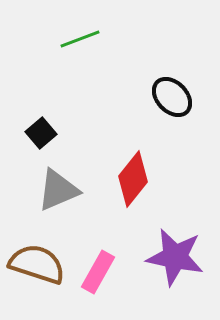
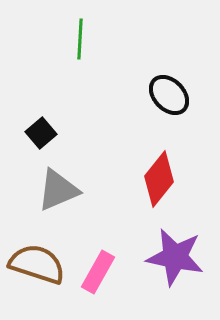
green line: rotated 66 degrees counterclockwise
black ellipse: moved 3 px left, 2 px up
red diamond: moved 26 px right
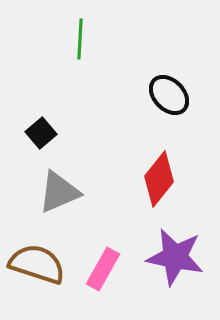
gray triangle: moved 1 px right, 2 px down
pink rectangle: moved 5 px right, 3 px up
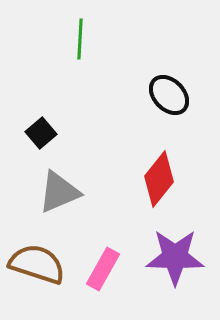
purple star: rotated 10 degrees counterclockwise
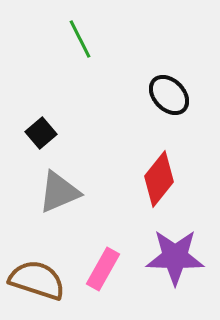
green line: rotated 30 degrees counterclockwise
brown semicircle: moved 16 px down
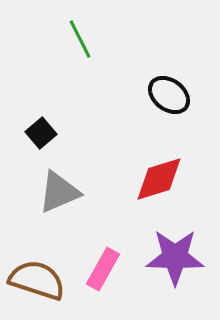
black ellipse: rotated 9 degrees counterclockwise
red diamond: rotated 34 degrees clockwise
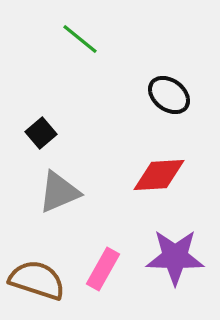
green line: rotated 24 degrees counterclockwise
red diamond: moved 4 px up; rotated 14 degrees clockwise
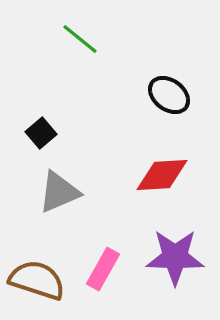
red diamond: moved 3 px right
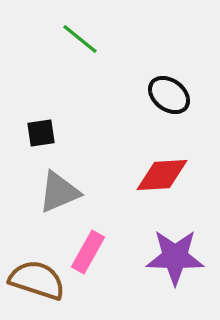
black square: rotated 32 degrees clockwise
pink rectangle: moved 15 px left, 17 px up
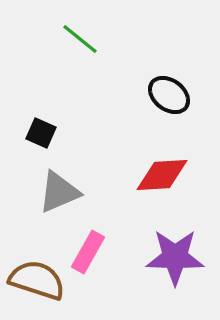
black square: rotated 32 degrees clockwise
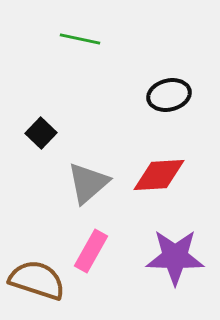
green line: rotated 27 degrees counterclockwise
black ellipse: rotated 51 degrees counterclockwise
black square: rotated 20 degrees clockwise
red diamond: moved 3 px left
gray triangle: moved 29 px right, 9 px up; rotated 18 degrees counterclockwise
pink rectangle: moved 3 px right, 1 px up
